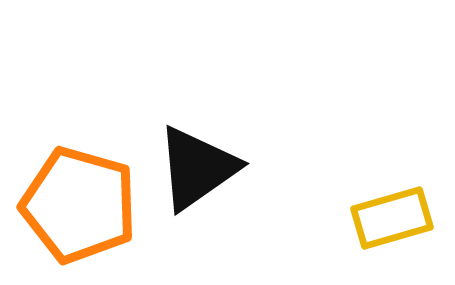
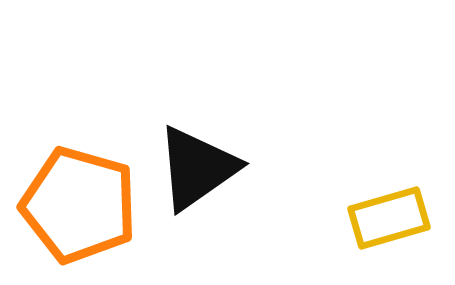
yellow rectangle: moved 3 px left
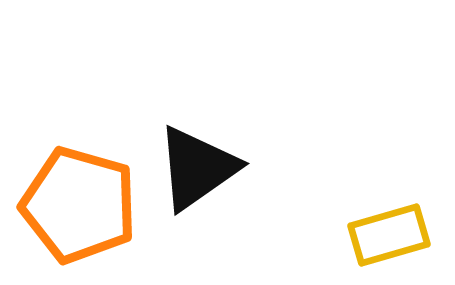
yellow rectangle: moved 17 px down
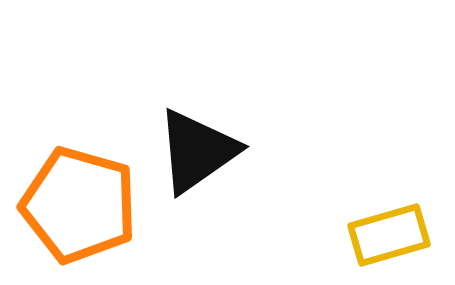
black triangle: moved 17 px up
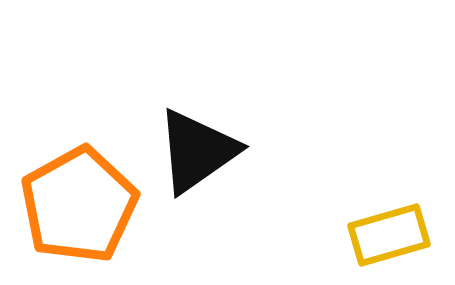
orange pentagon: rotated 27 degrees clockwise
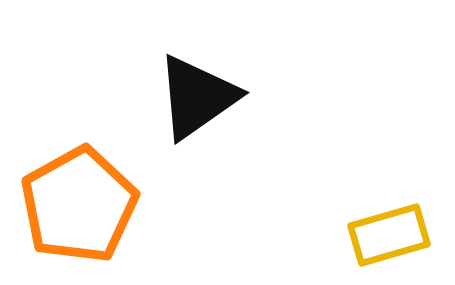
black triangle: moved 54 px up
